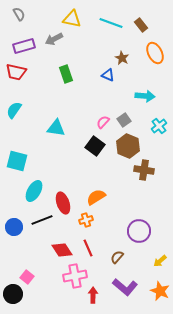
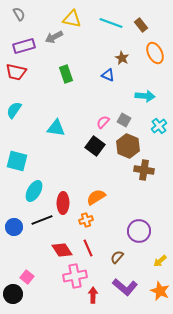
gray arrow: moved 2 px up
gray square: rotated 24 degrees counterclockwise
red ellipse: rotated 20 degrees clockwise
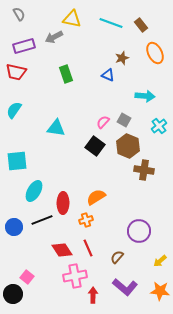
brown star: rotated 24 degrees clockwise
cyan square: rotated 20 degrees counterclockwise
orange star: rotated 18 degrees counterclockwise
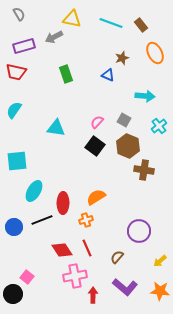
pink semicircle: moved 6 px left
red line: moved 1 px left
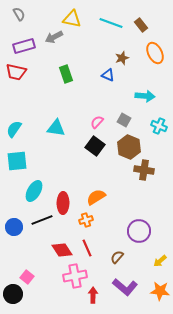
cyan semicircle: moved 19 px down
cyan cross: rotated 28 degrees counterclockwise
brown hexagon: moved 1 px right, 1 px down
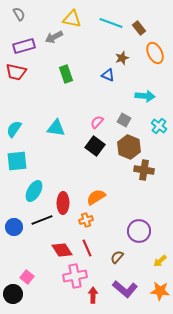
brown rectangle: moved 2 px left, 3 px down
cyan cross: rotated 14 degrees clockwise
purple L-shape: moved 2 px down
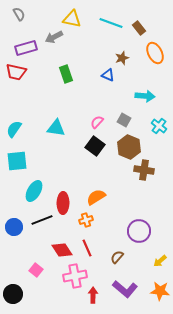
purple rectangle: moved 2 px right, 2 px down
pink square: moved 9 px right, 7 px up
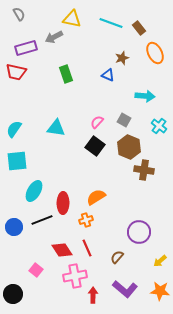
purple circle: moved 1 px down
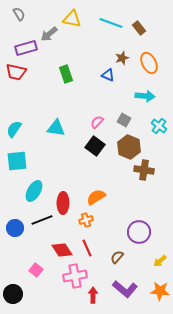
gray arrow: moved 5 px left, 3 px up; rotated 12 degrees counterclockwise
orange ellipse: moved 6 px left, 10 px down
blue circle: moved 1 px right, 1 px down
